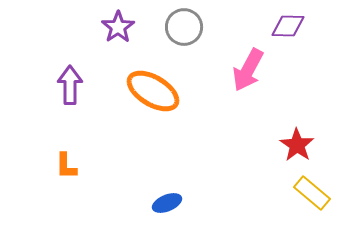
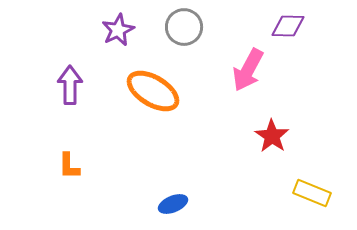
purple star: moved 3 px down; rotated 8 degrees clockwise
red star: moved 25 px left, 9 px up
orange L-shape: moved 3 px right
yellow rectangle: rotated 18 degrees counterclockwise
blue ellipse: moved 6 px right, 1 px down
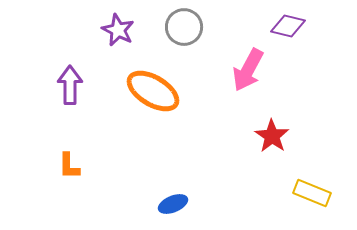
purple diamond: rotated 12 degrees clockwise
purple star: rotated 20 degrees counterclockwise
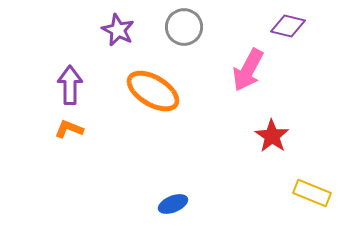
orange L-shape: moved 37 px up; rotated 112 degrees clockwise
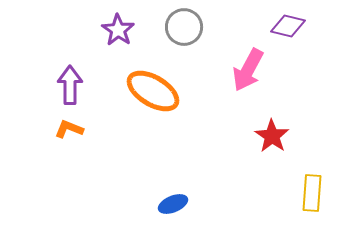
purple star: rotated 8 degrees clockwise
yellow rectangle: rotated 72 degrees clockwise
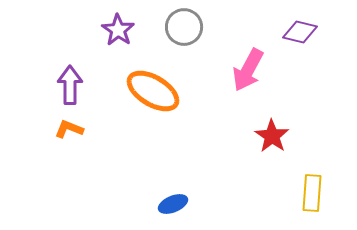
purple diamond: moved 12 px right, 6 px down
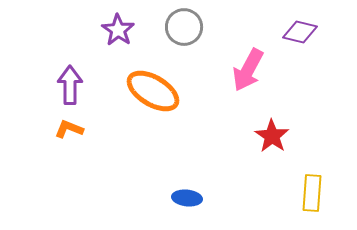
blue ellipse: moved 14 px right, 6 px up; rotated 28 degrees clockwise
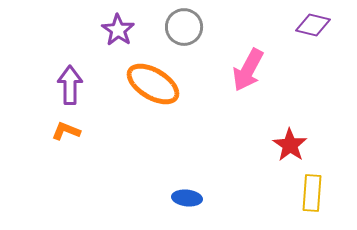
purple diamond: moved 13 px right, 7 px up
orange ellipse: moved 7 px up
orange L-shape: moved 3 px left, 2 px down
red star: moved 18 px right, 9 px down
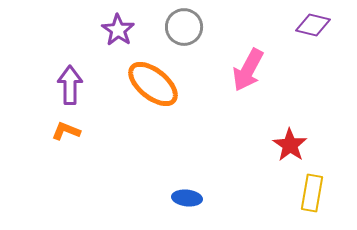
orange ellipse: rotated 8 degrees clockwise
yellow rectangle: rotated 6 degrees clockwise
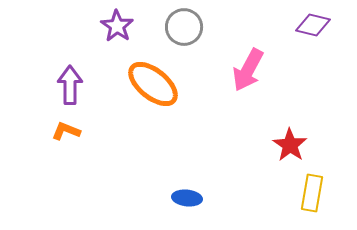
purple star: moved 1 px left, 4 px up
